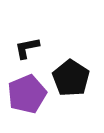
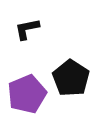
black L-shape: moved 19 px up
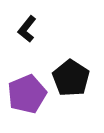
black L-shape: rotated 40 degrees counterclockwise
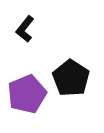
black L-shape: moved 2 px left
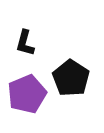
black L-shape: moved 14 px down; rotated 24 degrees counterclockwise
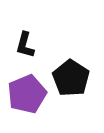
black L-shape: moved 2 px down
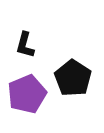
black pentagon: moved 2 px right
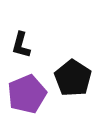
black L-shape: moved 4 px left
